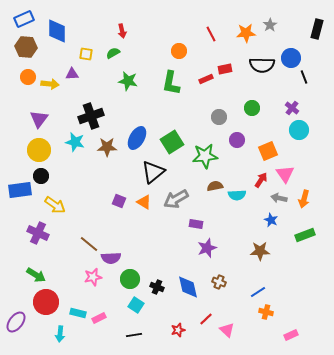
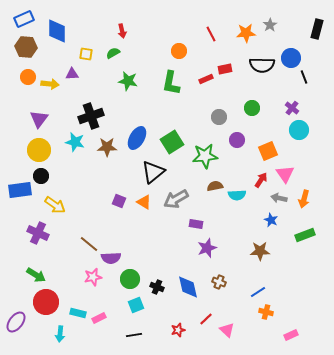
cyan square at (136, 305): rotated 35 degrees clockwise
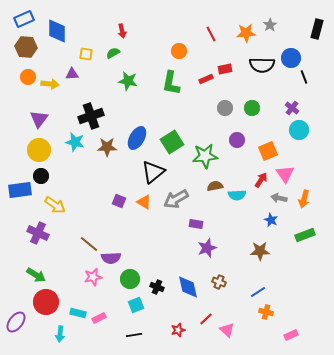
gray circle at (219, 117): moved 6 px right, 9 px up
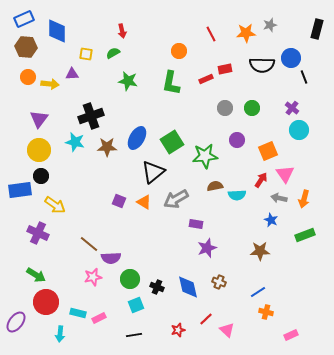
gray star at (270, 25): rotated 16 degrees clockwise
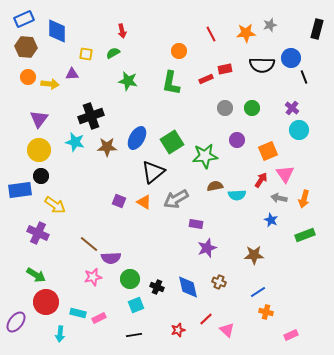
brown star at (260, 251): moved 6 px left, 4 px down
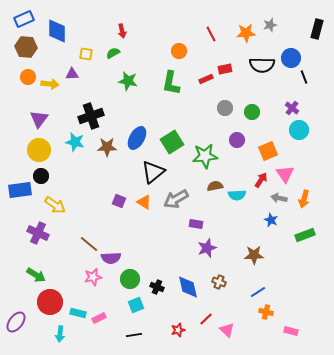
green circle at (252, 108): moved 4 px down
red circle at (46, 302): moved 4 px right
pink rectangle at (291, 335): moved 4 px up; rotated 40 degrees clockwise
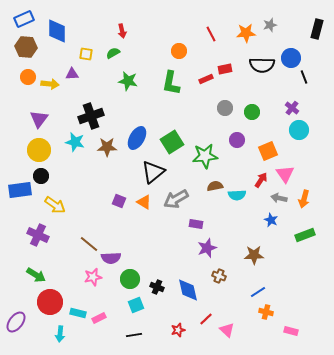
purple cross at (38, 233): moved 2 px down
brown cross at (219, 282): moved 6 px up
blue diamond at (188, 287): moved 3 px down
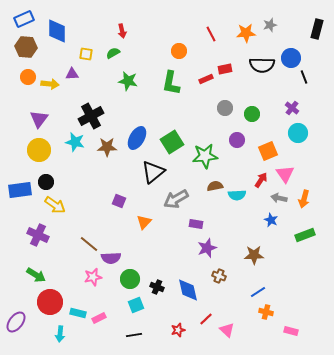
green circle at (252, 112): moved 2 px down
black cross at (91, 116): rotated 10 degrees counterclockwise
cyan circle at (299, 130): moved 1 px left, 3 px down
black circle at (41, 176): moved 5 px right, 6 px down
orange triangle at (144, 202): moved 20 px down; rotated 42 degrees clockwise
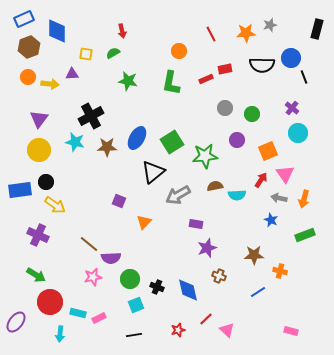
brown hexagon at (26, 47): moved 3 px right; rotated 25 degrees counterclockwise
gray arrow at (176, 199): moved 2 px right, 4 px up
orange cross at (266, 312): moved 14 px right, 41 px up
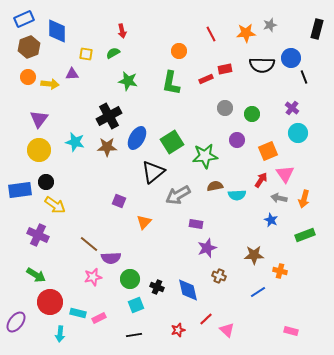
black cross at (91, 116): moved 18 px right
